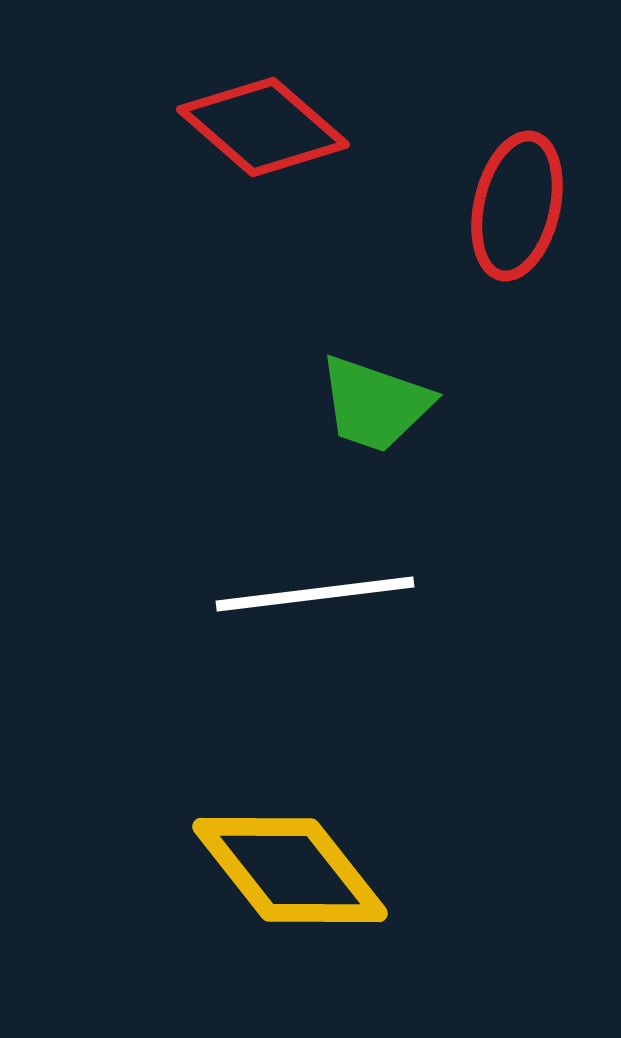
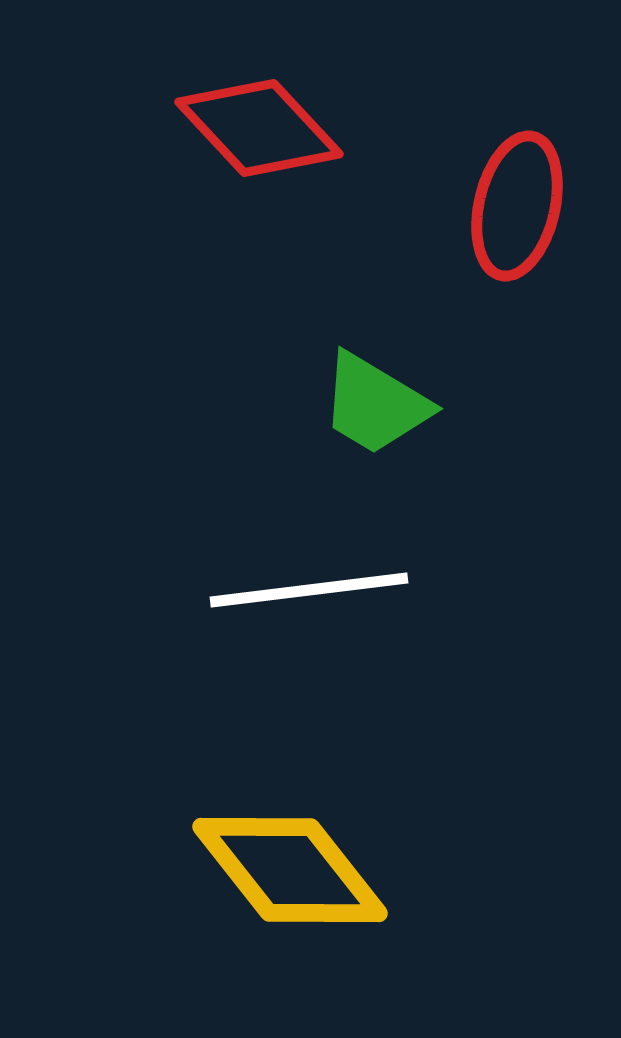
red diamond: moved 4 px left, 1 px down; rotated 6 degrees clockwise
green trapezoid: rotated 12 degrees clockwise
white line: moved 6 px left, 4 px up
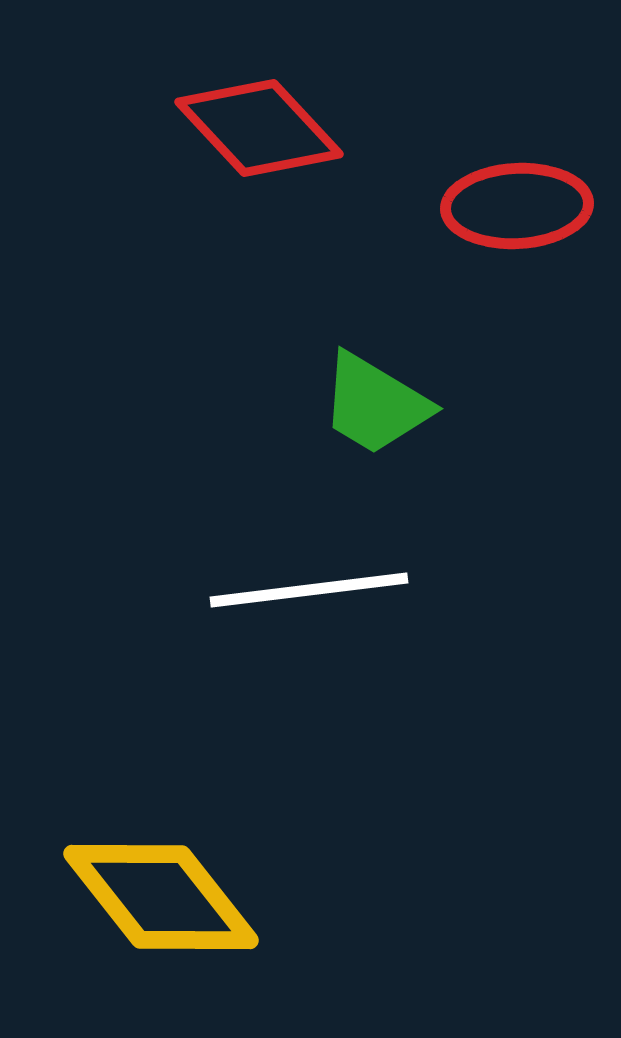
red ellipse: rotated 74 degrees clockwise
yellow diamond: moved 129 px left, 27 px down
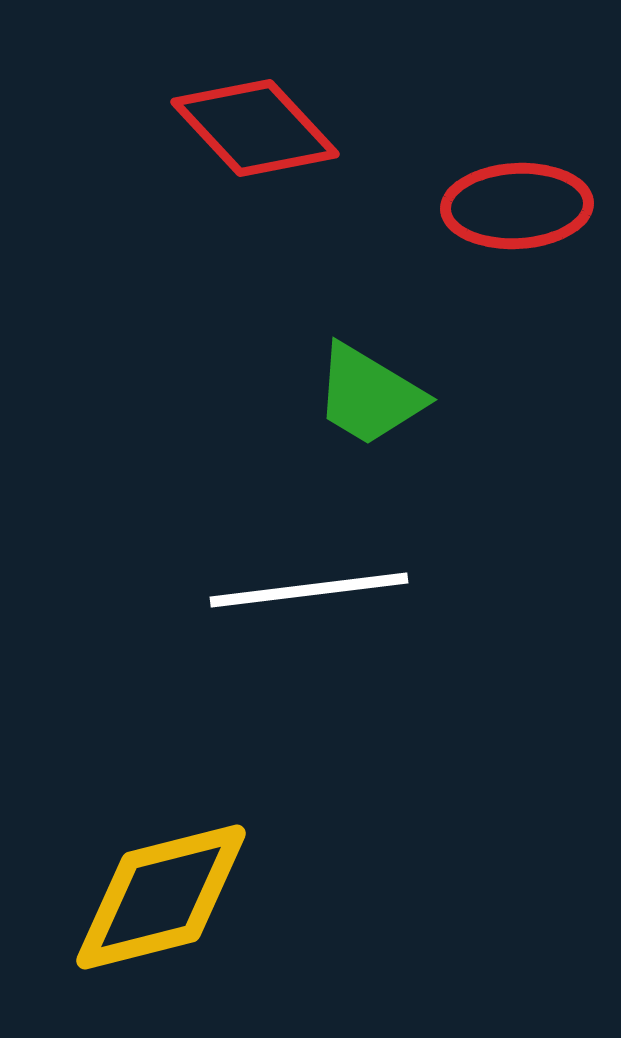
red diamond: moved 4 px left
green trapezoid: moved 6 px left, 9 px up
yellow diamond: rotated 66 degrees counterclockwise
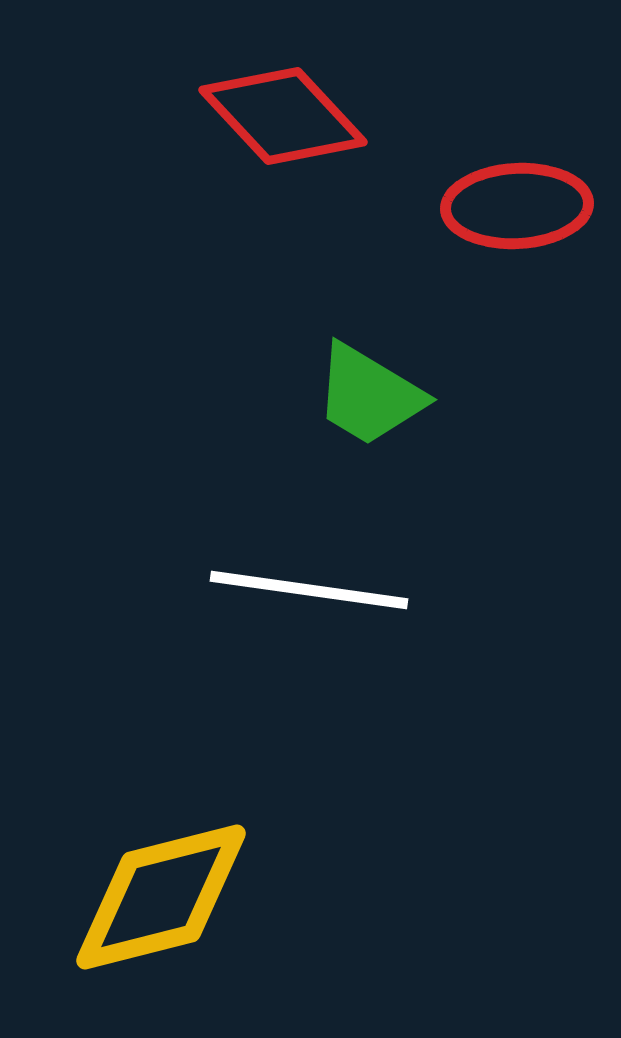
red diamond: moved 28 px right, 12 px up
white line: rotated 15 degrees clockwise
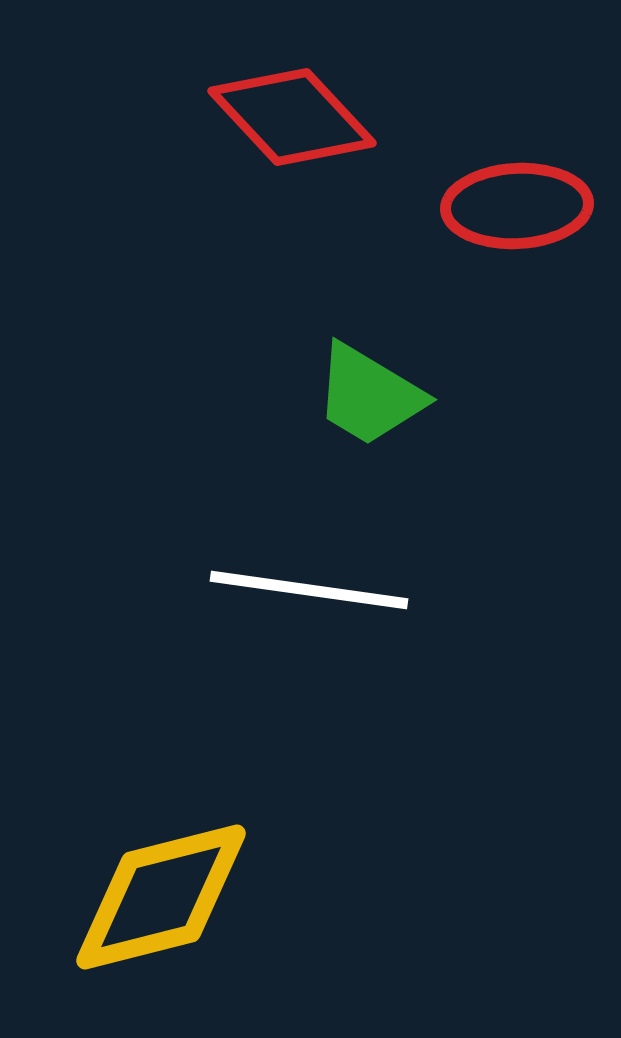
red diamond: moved 9 px right, 1 px down
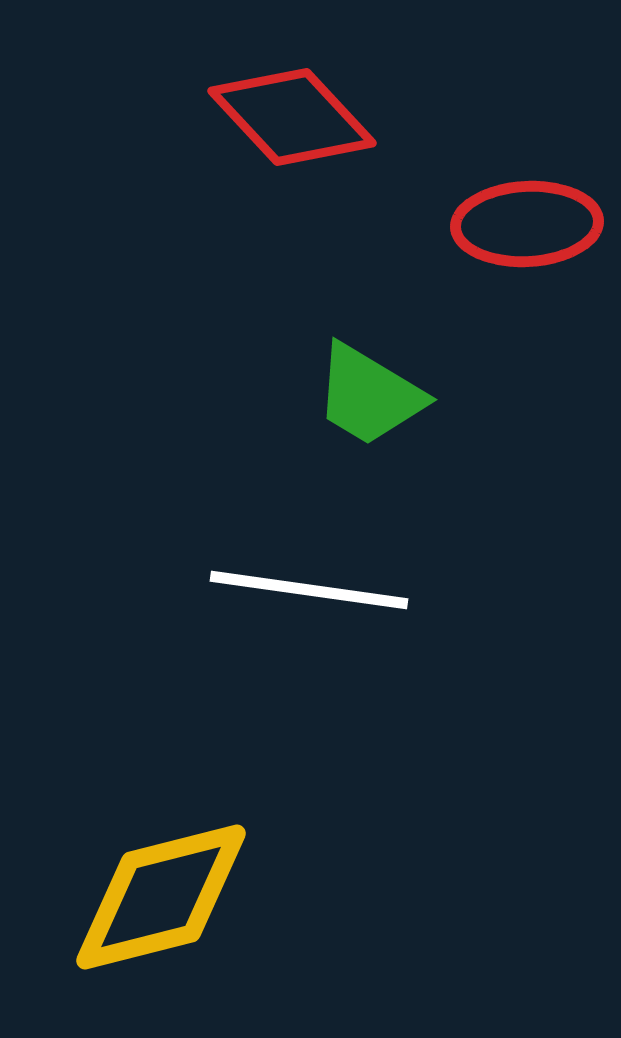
red ellipse: moved 10 px right, 18 px down
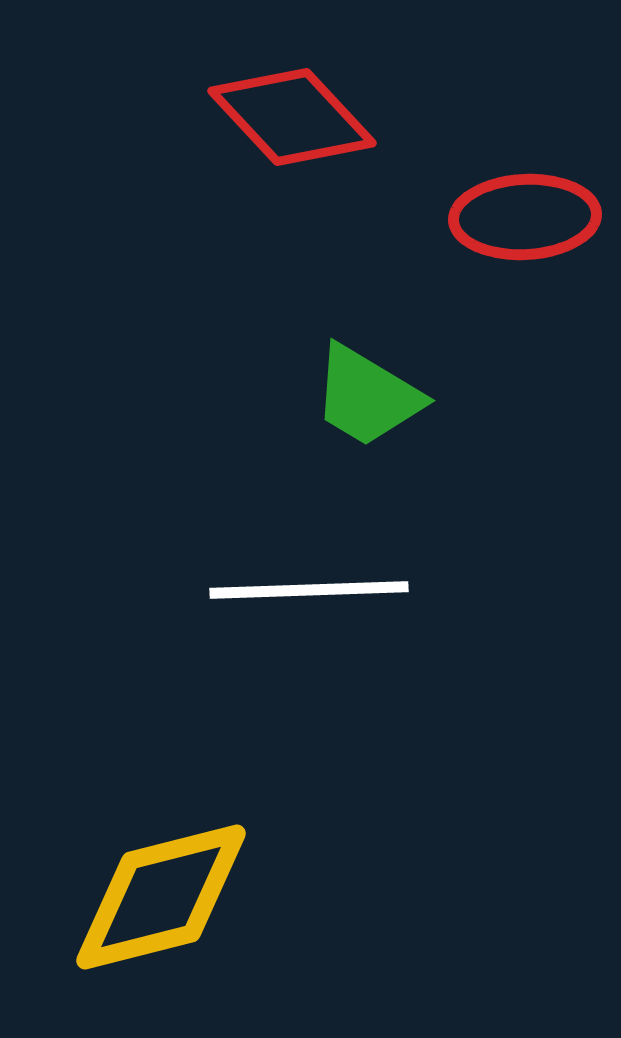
red ellipse: moved 2 px left, 7 px up
green trapezoid: moved 2 px left, 1 px down
white line: rotated 10 degrees counterclockwise
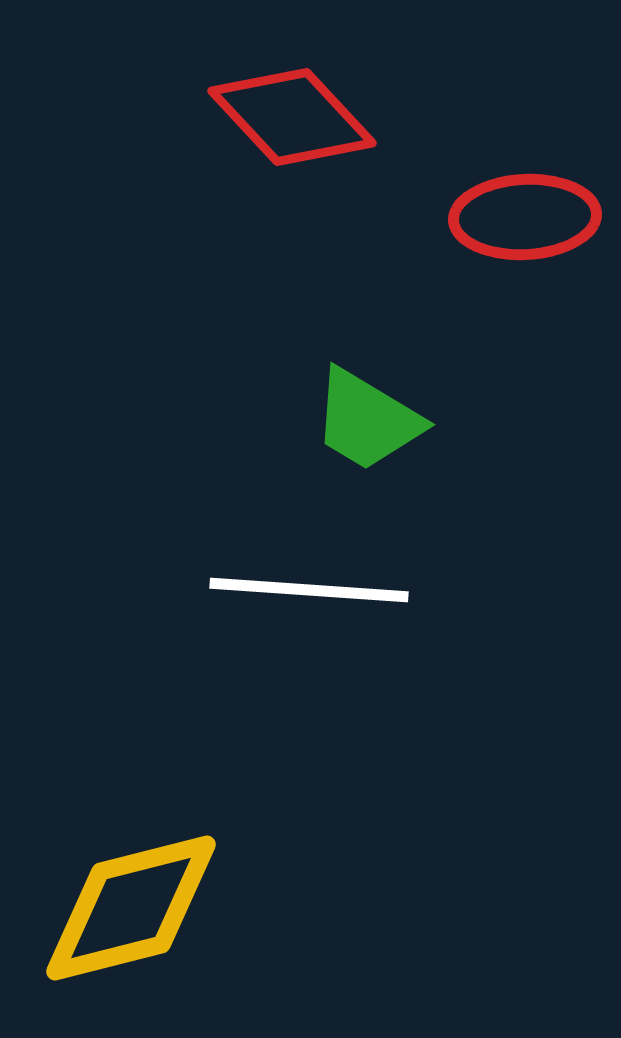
green trapezoid: moved 24 px down
white line: rotated 6 degrees clockwise
yellow diamond: moved 30 px left, 11 px down
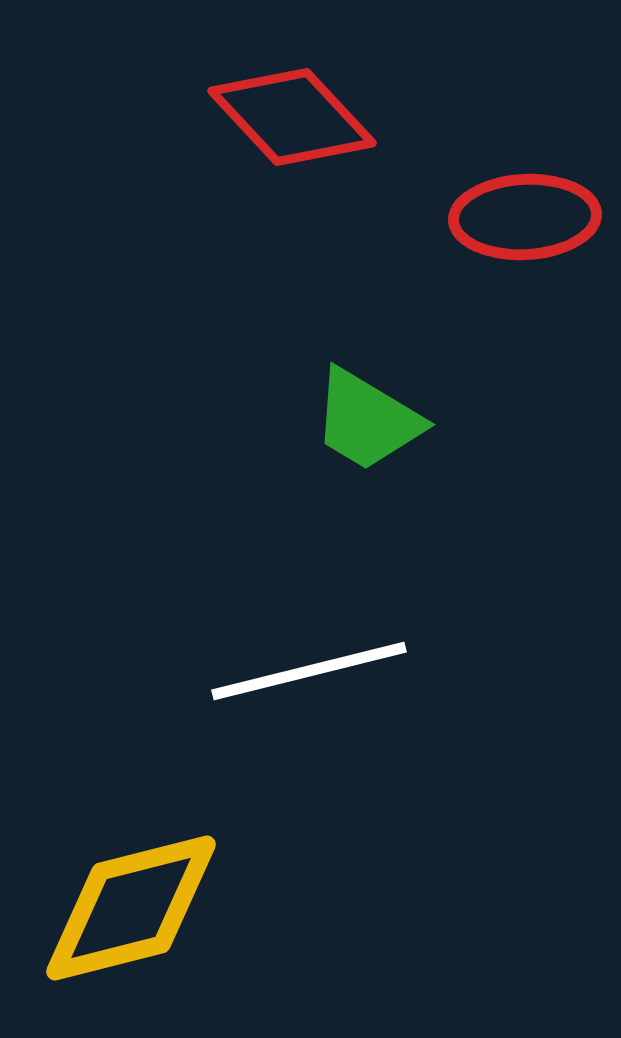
white line: moved 81 px down; rotated 18 degrees counterclockwise
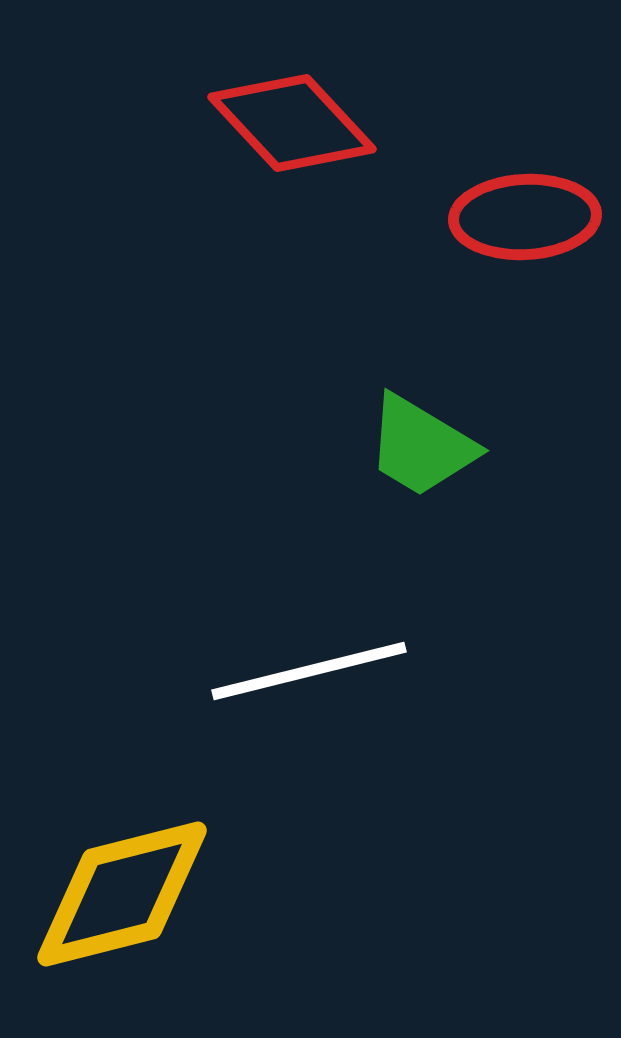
red diamond: moved 6 px down
green trapezoid: moved 54 px right, 26 px down
yellow diamond: moved 9 px left, 14 px up
